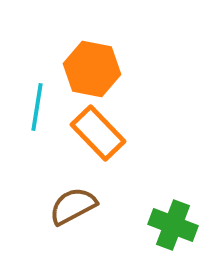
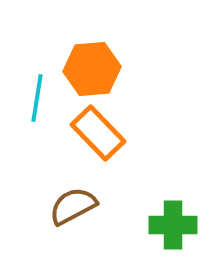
orange hexagon: rotated 16 degrees counterclockwise
cyan line: moved 9 px up
green cross: rotated 21 degrees counterclockwise
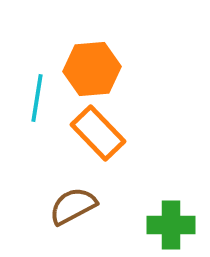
green cross: moved 2 px left
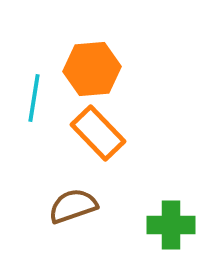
cyan line: moved 3 px left
brown semicircle: rotated 9 degrees clockwise
